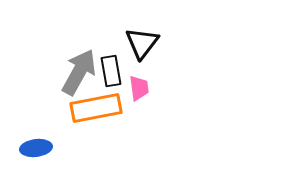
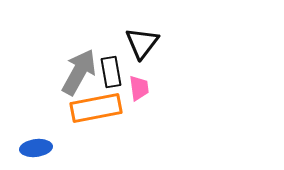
black rectangle: moved 1 px down
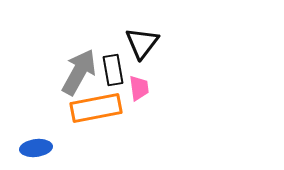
black rectangle: moved 2 px right, 2 px up
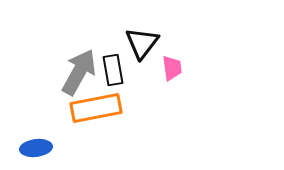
pink trapezoid: moved 33 px right, 20 px up
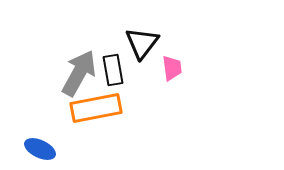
gray arrow: moved 1 px down
blue ellipse: moved 4 px right, 1 px down; rotated 32 degrees clockwise
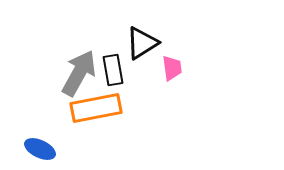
black triangle: rotated 21 degrees clockwise
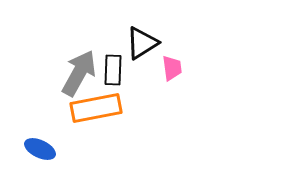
black rectangle: rotated 12 degrees clockwise
